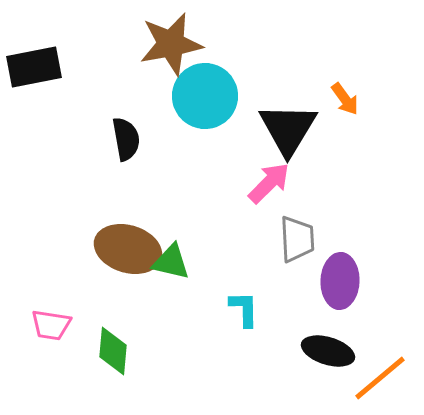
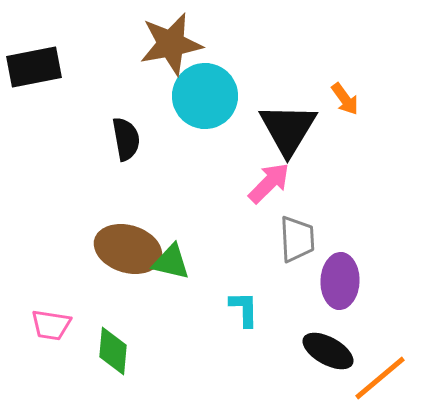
black ellipse: rotated 12 degrees clockwise
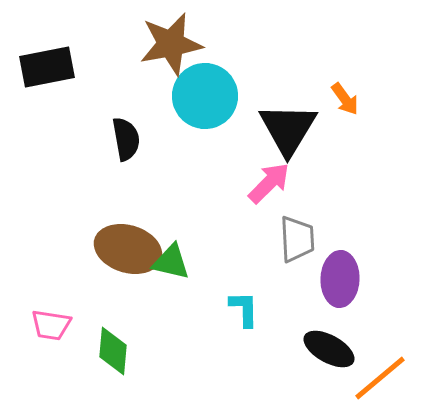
black rectangle: moved 13 px right
purple ellipse: moved 2 px up
black ellipse: moved 1 px right, 2 px up
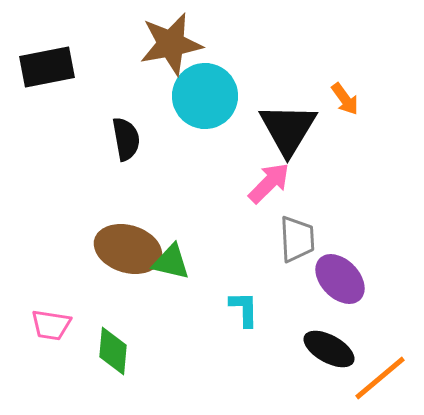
purple ellipse: rotated 46 degrees counterclockwise
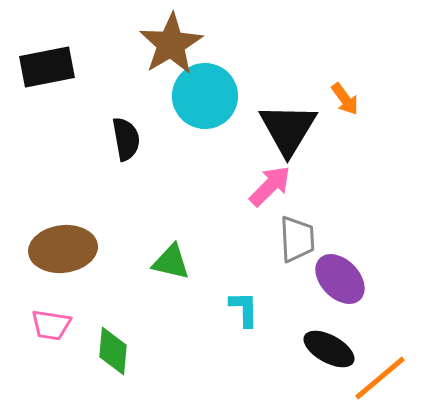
brown star: rotated 20 degrees counterclockwise
pink arrow: moved 1 px right, 3 px down
brown ellipse: moved 65 px left; rotated 24 degrees counterclockwise
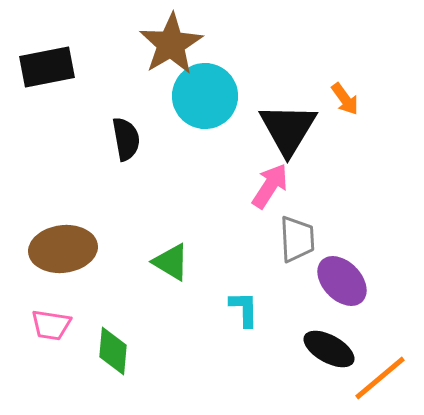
pink arrow: rotated 12 degrees counterclockwise
green triangle: rotated 18 degrees clockwise
purple ellipse: moved 2 px right, 2 px down
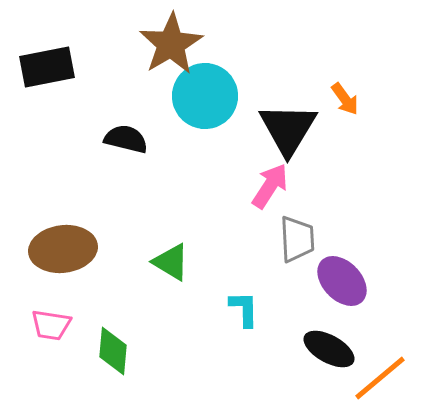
black semicircle: rotated 66 degrees counterclockwise
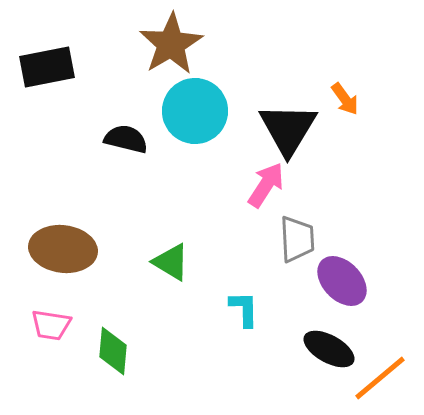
cyan circle: moved 10 px left, 15 px down
pink arrow: moved 4 px left, 1 px up
brown ellipse: rotated 14 degrees clockwise
